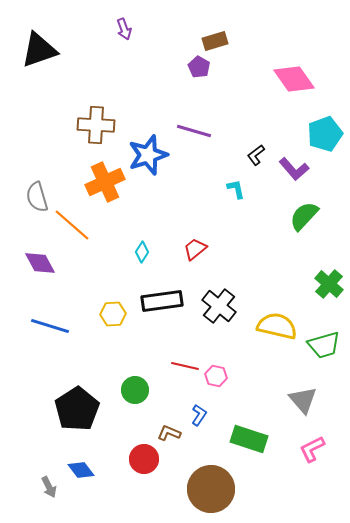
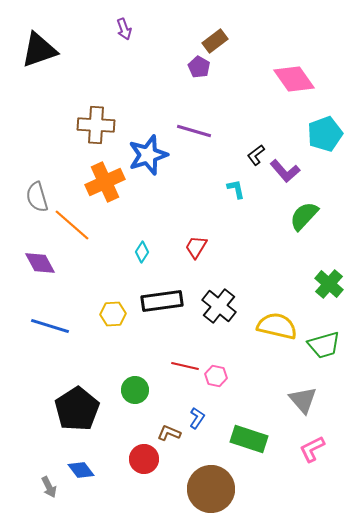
brown rectangle: rotated 20 degrees counterclockwise
purple L-shape: moved 9 px left, 2 px down
red trapezoid: moved 1 px right, 2 px up; rotated 20 degrees counterclockwise
blue L-shape: moved 2 px left, 3 px down
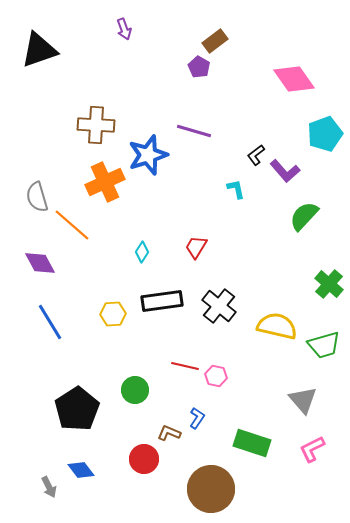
blue line: moved 4 px up; rotated 42 degrees clockwise
green rectangle: moved 3 px right, 4 px down
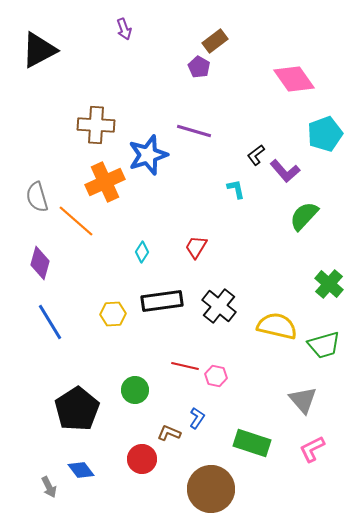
black triangle: rotated 9 degrees counterclockwise
orange line: moved 4 px right, 4 px up
purple diamond: rotated 44 degrees clockwise
red circle: moved 2 px left
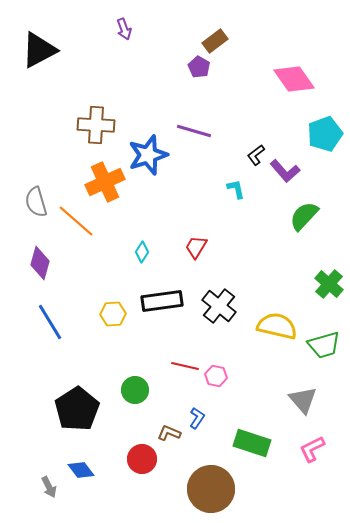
gray semicircle: moved 1 px left, 5 px down
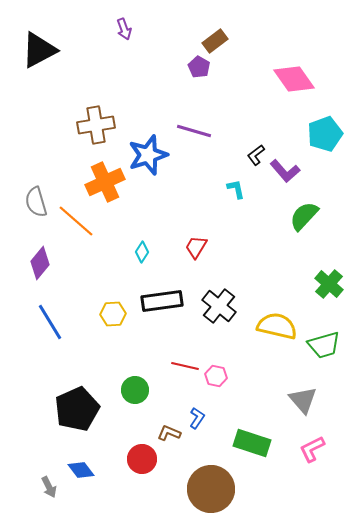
brown cross: rotated 12 degrees counterclockwise
purple diamond: rotated 24 degrees clockwise
black pentagon: rotated 9 degrees clockwise
